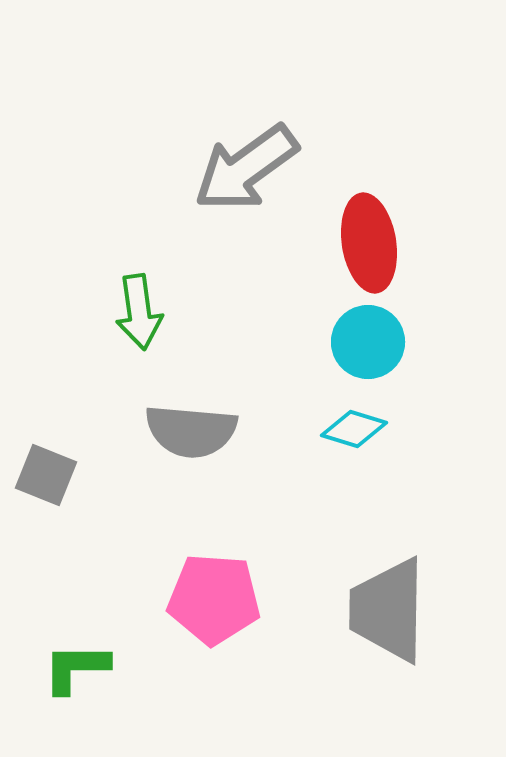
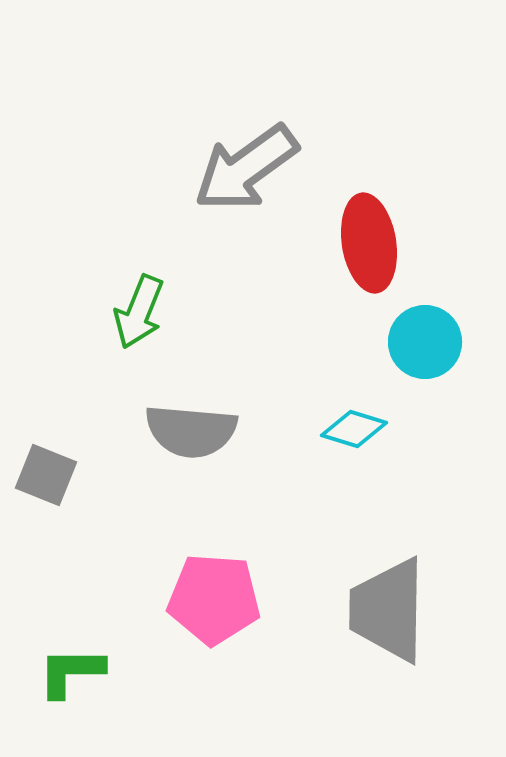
green arrow: rotated 30 degrees clockwise
cyan circle: moved 57 px right
green L-shape: moved 5 px left, 4 px down
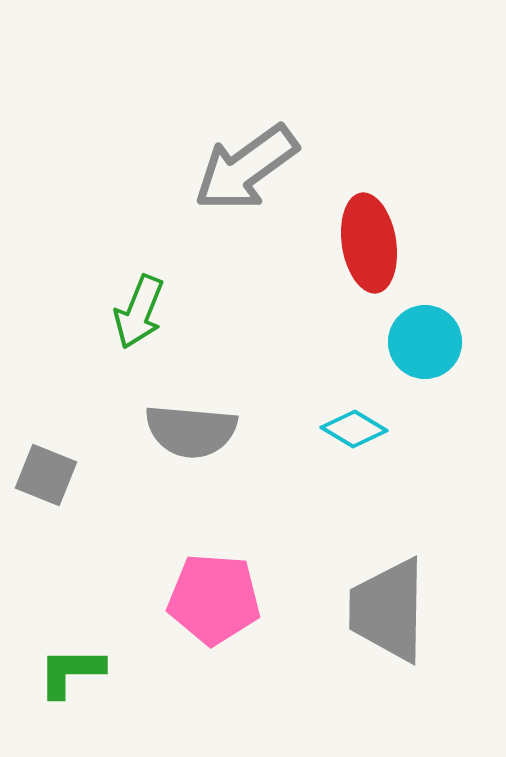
cyan diamond: rotated 14 degrees clockwise
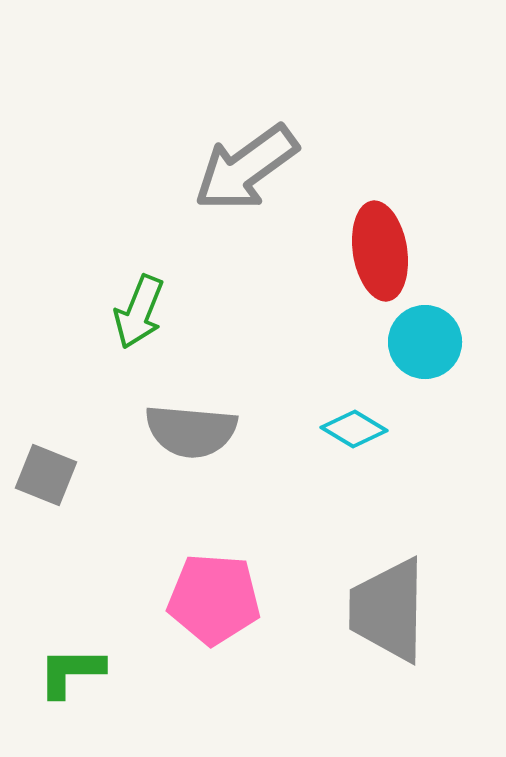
red ellipse: moved 11 px right, 8 px down
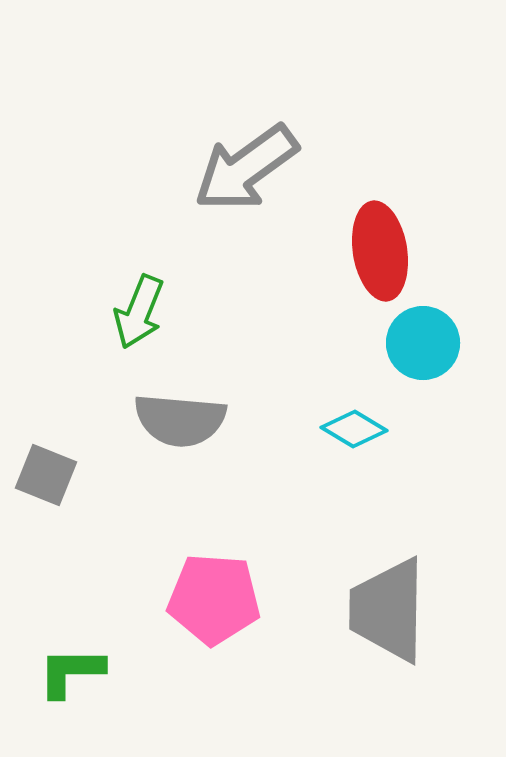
cyan circle: moved 2 px left, 1 px down
gray semicircle: moved 11 px left, 11 px up
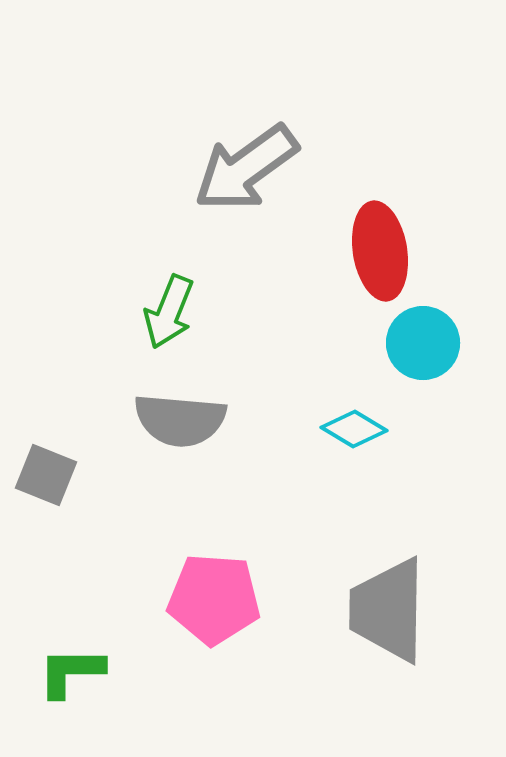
green arrow: moved 30 px right
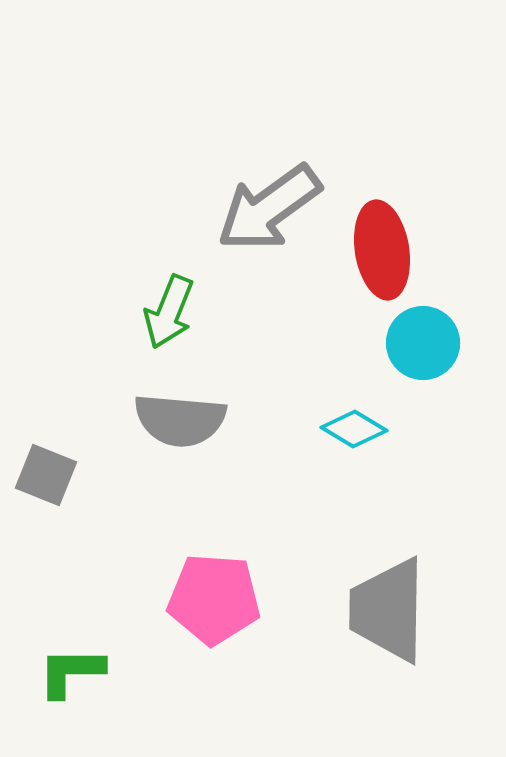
gray arrow: moved 23 px right, 40 px down
red ellipse: moved 2 px right, 1 px up
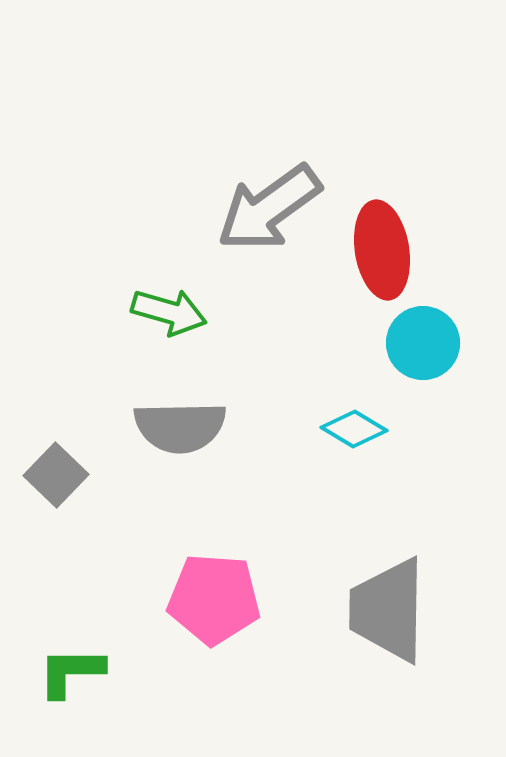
green arrow: rotated 96 degrees counterclockwise
gray semicircle: moved 7 px down; rotated 6 degrees counterclockwise
gray square: moved 10 px right; rotated 22 degrees clockwise
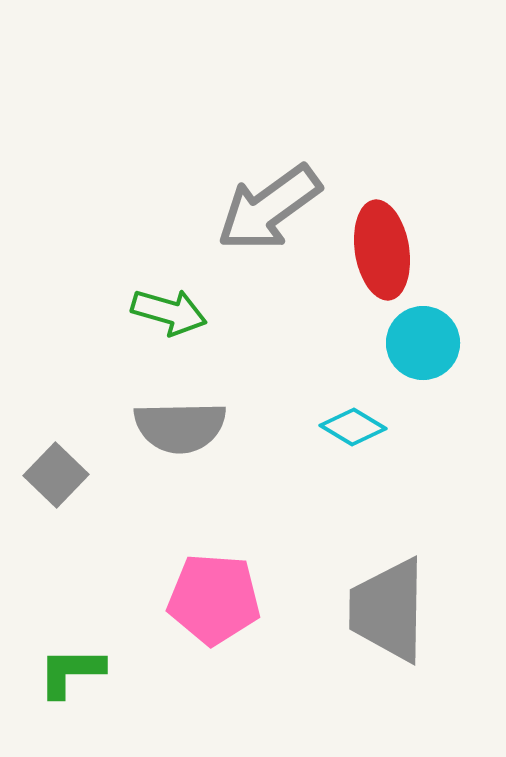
cyan diamond: moved 1 px left, 2 px up
